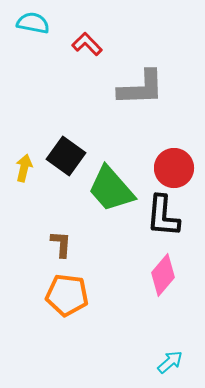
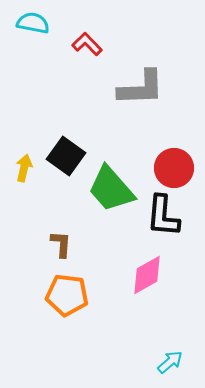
pink diamond: moved 16 px left; rotated 21 degrees clockwise
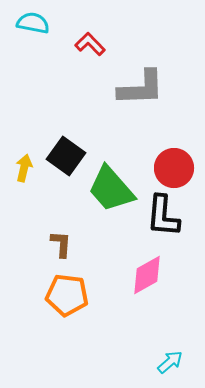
red L-shape: moved 3 px right
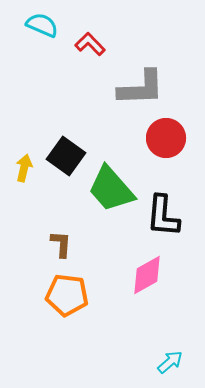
cyan semicircle: moved 9 px right, 2 px down; rotated 12 degrees clockwise
red circle: moved 8 px left, 30 px up
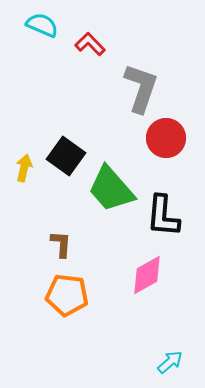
gray L-shape: rotated 69 degrees counterclockwise
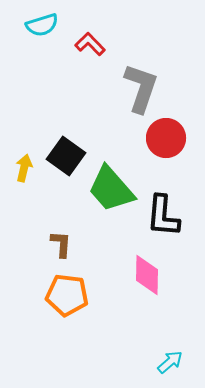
cyan semicircle: rotated 140 degrees clockwise
pink diamond: rotated 60 degrees counterclockwise
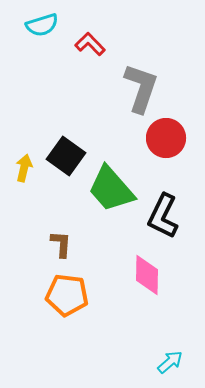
black L-shape: rotated 21 degrees clockwise
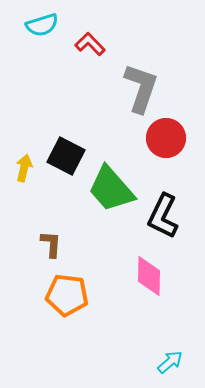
black square: rotated 9 degrees counterclockwise
brown L-shape: moved 10 px left
pink diamond: moved 2 px right, 1 px down
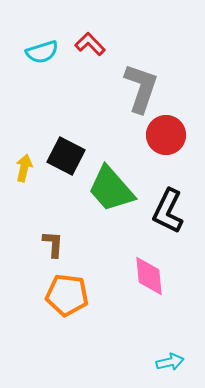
cyan semicircle: moved 27 px down
red circle: moved 3 px up
black L-shape: moved 5 px right, 5 px up
brown L-shape: moved 2 px right
pink diamond: rotated 6 degrees counterclockwise
cyan arrow: rotated 28 degrees clockwise
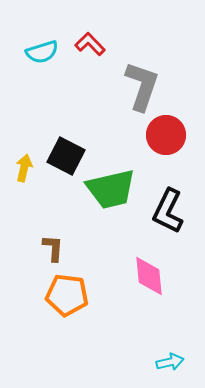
gray L-shape: moved 1 px right, 2 px up
green trapezoid: rotated 62 degrees counterclockwise
brown L-shape: moved 4 px down
